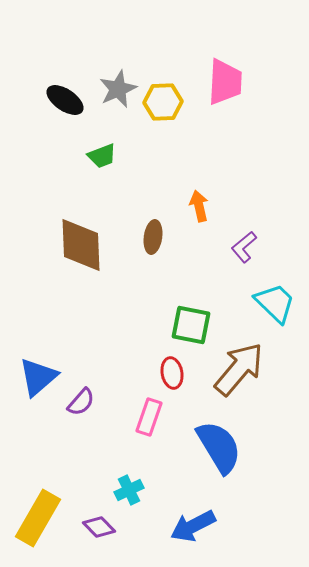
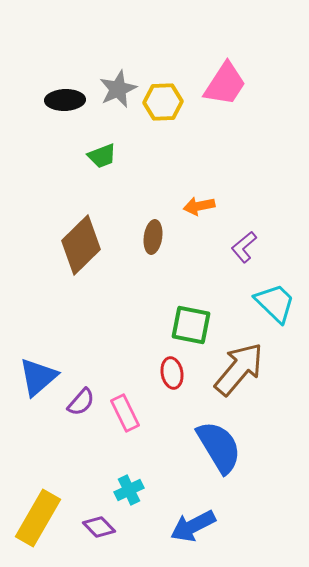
pink trapezoid: moved 2 px down; rotated 30 degrees clockwise
black ellipse: rotated 36 degrees counterclockwise
orange arrow: rotated 88 degrees counterclockwise
brown diamond: rotated 48 degrees clockwise
pink rectangle: moved 24 px left, 4 px up; rotated 45 degrees counterclockwise
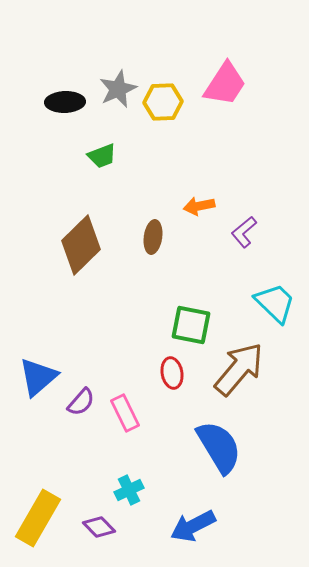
black ellipse: moved 2 px down
purple L-shape: moved 15 px up
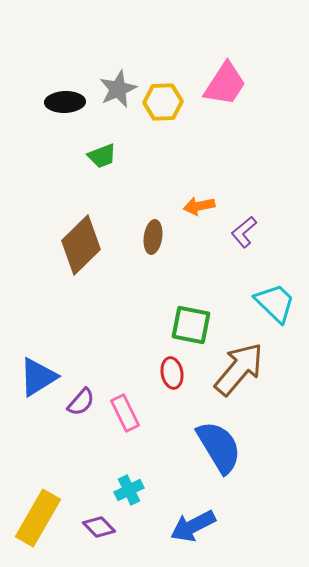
blue triangle: rotated 9 degrees clockwise
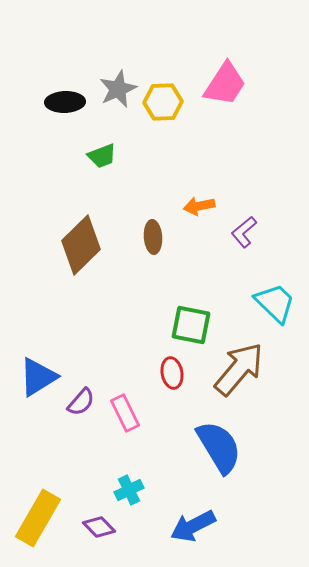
brown ellipse: rotated 12 degrees counterclockwise
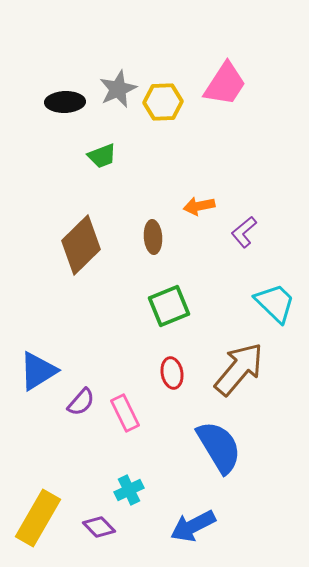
green square: moved 22 px left, 19 px up; rotated 33 degrees counterclockwise
blue triangle: moved 6 px up
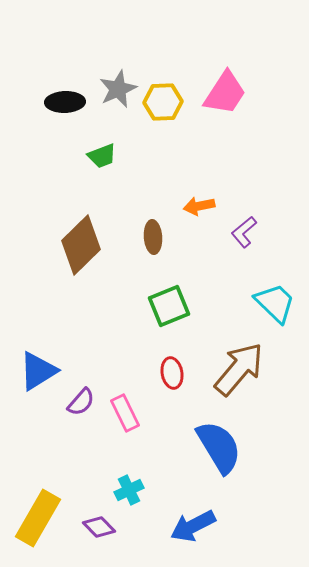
pink trapezoid: moved 9 px down
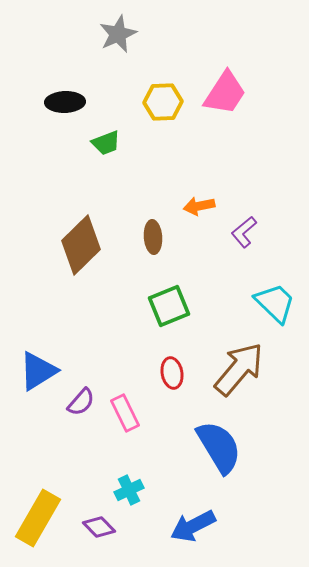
gray star: moved 55 px up
green trapezoid: moved 4 px right, 13 px up
